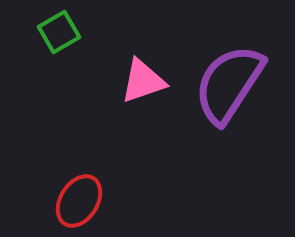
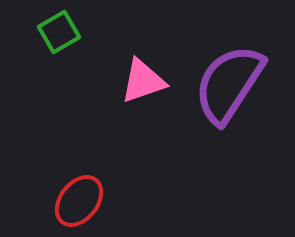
red ellipse: rotated 6 degrees clockwise
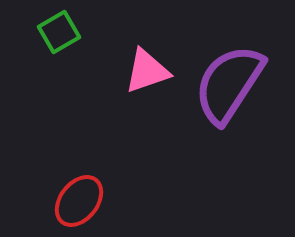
pink triangle: moved 4 px right, 10 px up
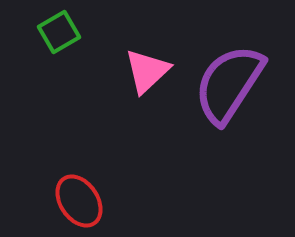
pink triangle: rotated 24 degrees counterclockwise
red ellipse: rotated 72 degrees counterclockwise
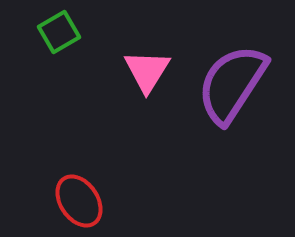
pink triangle: rotated 15 degrees counterclockwise
purple semicircle: moved 3 px right
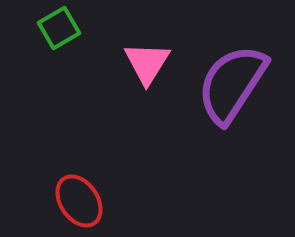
green square: moved 4 px up
pink triangle: moved 8 px up
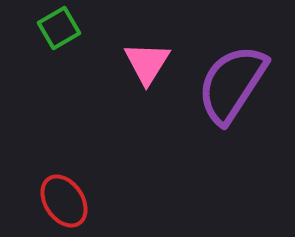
red ellipse: moved 15 px left
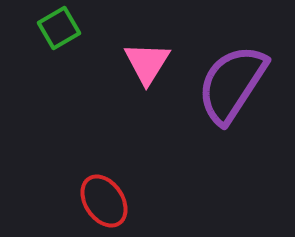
red ellipse: moved 40 px right
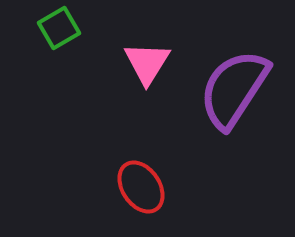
purple semicircle: moved 2 px right, 5 px down
red ellipse: moved 37 px right, 14 px up
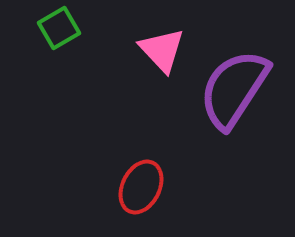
pink triangle: moved 15 px right, 13 px up; rotated 15 degrees counterclockwise
red ellipse: rotated 60 degrees clockwise
